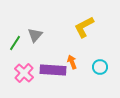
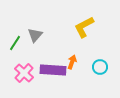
orange arrow: rotated 40 degrees clockwise
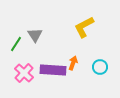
gray triangle: rotated 14 degrees counterclockwise
green line: moved 1 px right, 1 px down
orange arrow: moved 1 px right, 1 px down
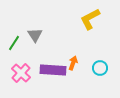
yellow L-shape: moved 6 px right, 8 px up
green line: moved 2 px left, 1 px up
cyan circle: moved 1 px down
pink cross: moved 3 px left
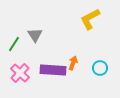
green line: moved 1 px down
pink cross: moved 1 px left
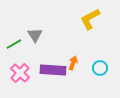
green line: rotated 28 degrees clockwise
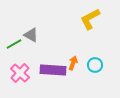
gray triangle: moved 4 px left; rotated 28 degrees counterclockwise
cyan circle: moved 5 px left, 3 px up
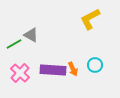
orange arrow: moved 6 px down; rotated 136 degrees clockwise
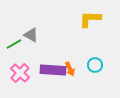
yellow L-shape: rotated 30 degrees clockwise
orange arrow: moved 3 px left
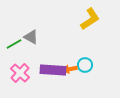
yellow L-shape: rotated 145 degrees clockwise
gray triangle: moved 2 px down
cyan circle: moved 10 px left
orange arrow: rotated 104 degrees clockwise
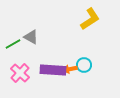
green line: moved 1 px left
cyan circle: moved 1 px left
